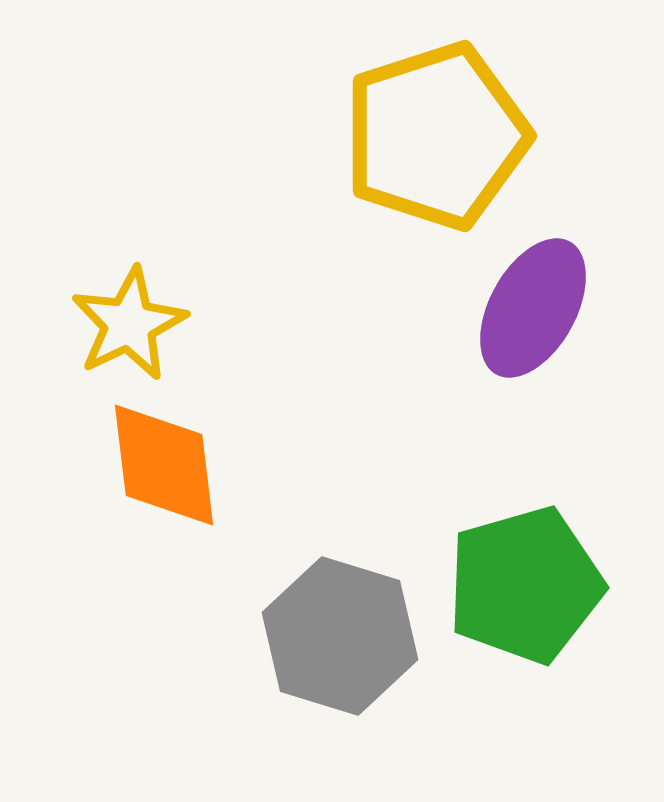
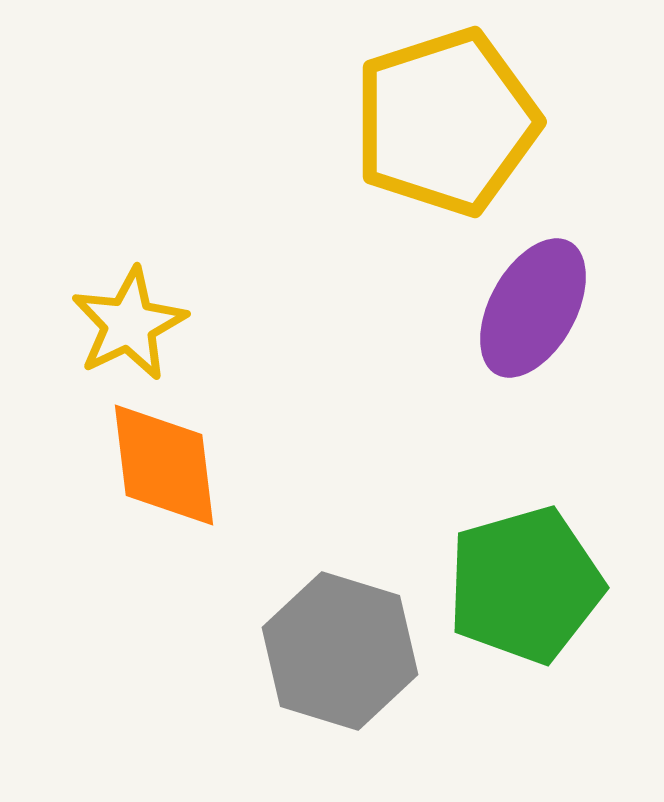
yellow pentagon: moved 10 px right, 14 px up
gray hexagon: moved 15 px down
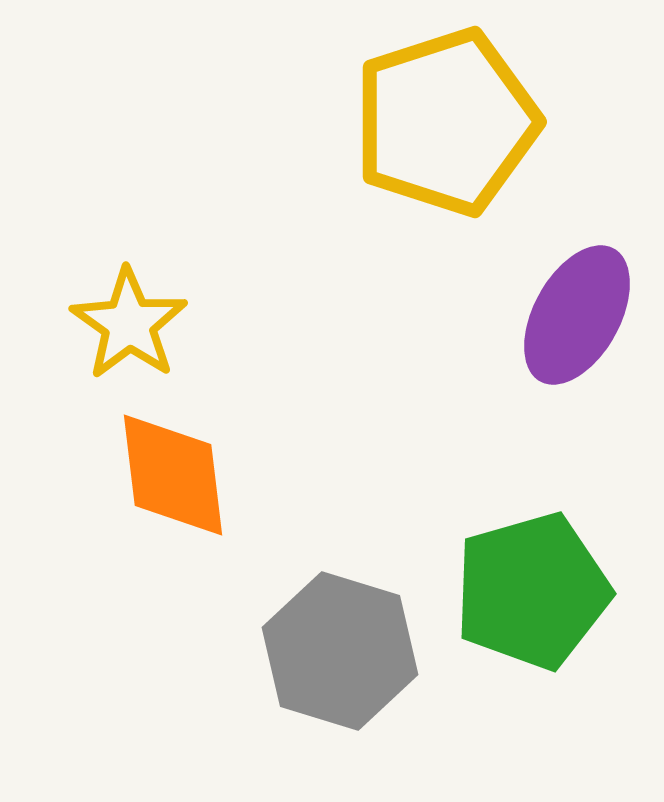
purple ellipse: moved 44 px right, 7 px down
yellow star: rotated 11 degrees counterclockwise
orange diamond: moved 9 px right, 10 px down
green pentagon: moved 7 px right, 6 px down
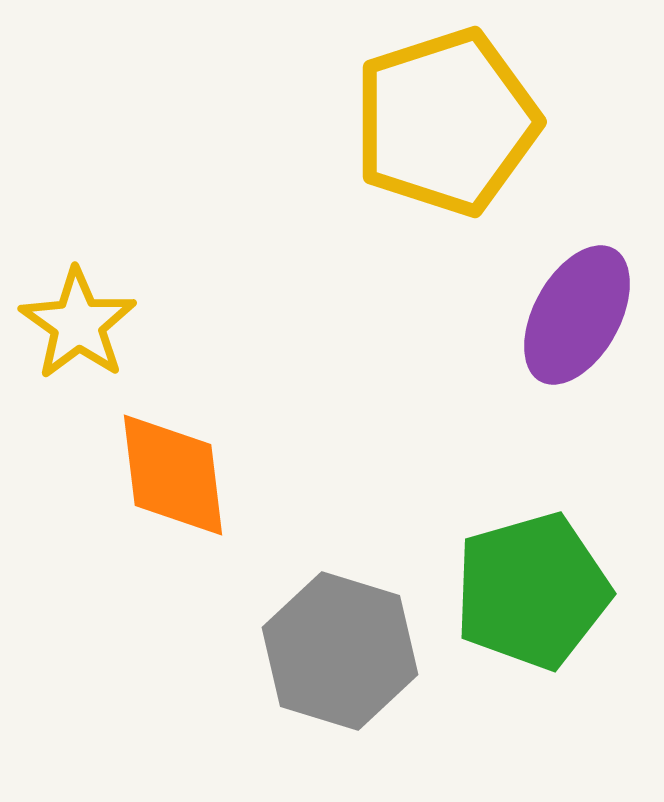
yellow star: moved 51 px left
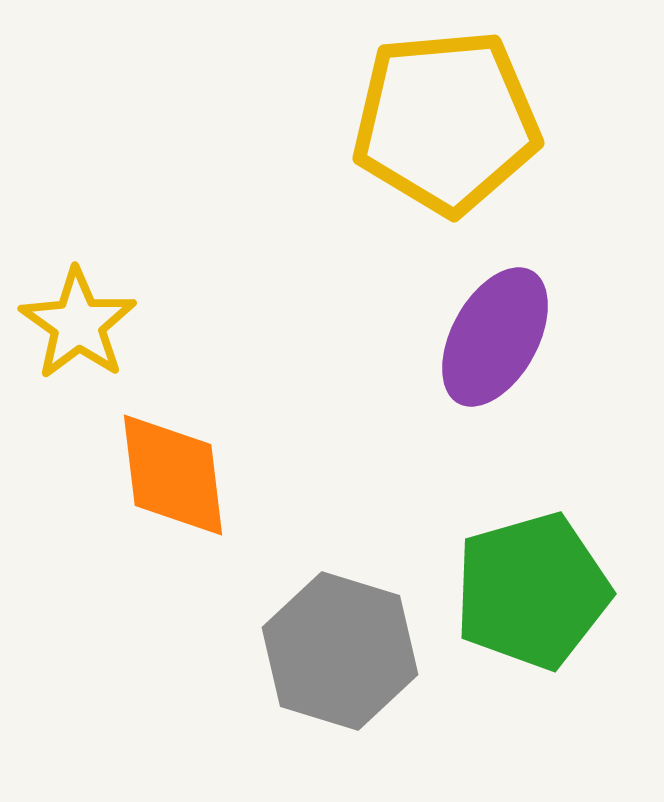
yellow pentagon: rotated 13 degrees clockwise
purple ellipse: moved 82 px left, 22 px down
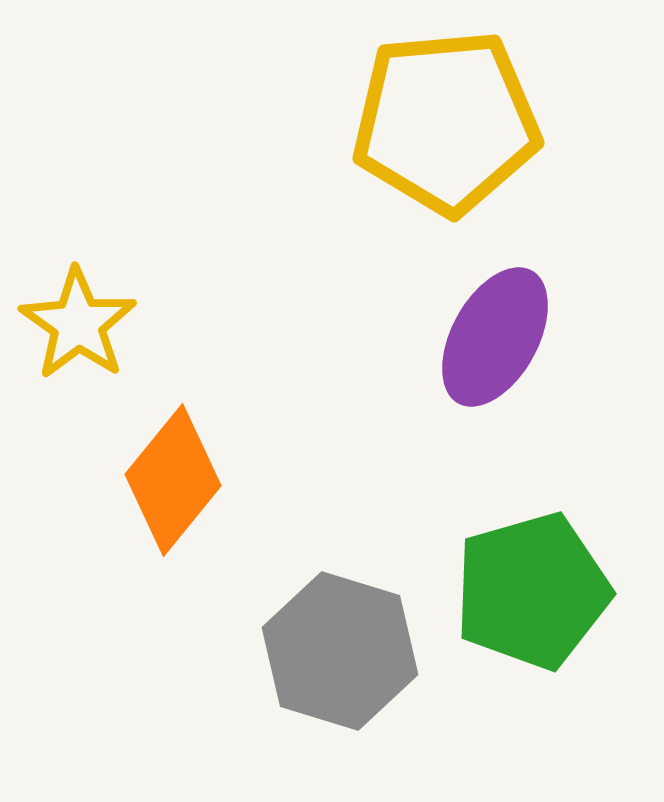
orange diamond: moved 5 px down; rotated 46 degrees clockwise
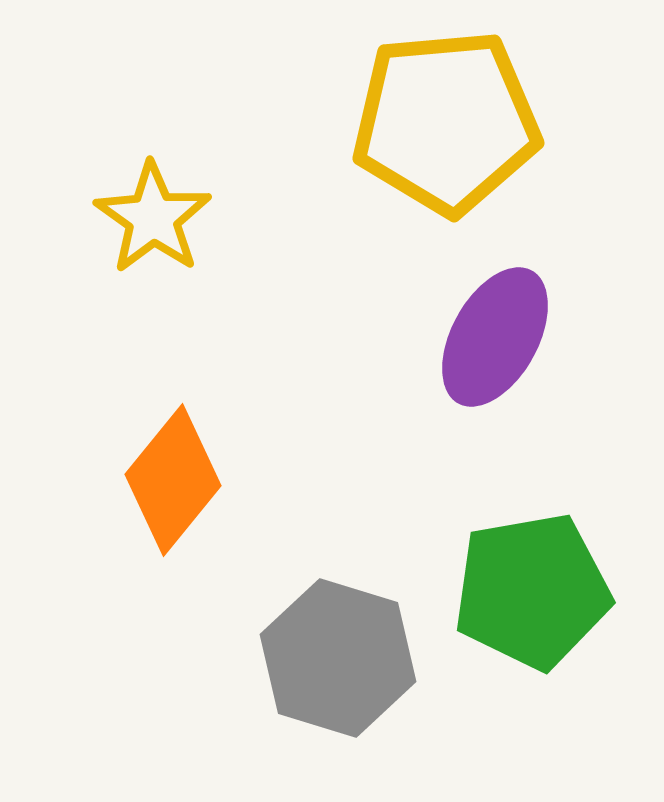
yellow star: moved 75 px right, 106 px up
green pentagon: rotated 6 degrees clockwise
gray hexagon: moved 2 px left, 7 px down
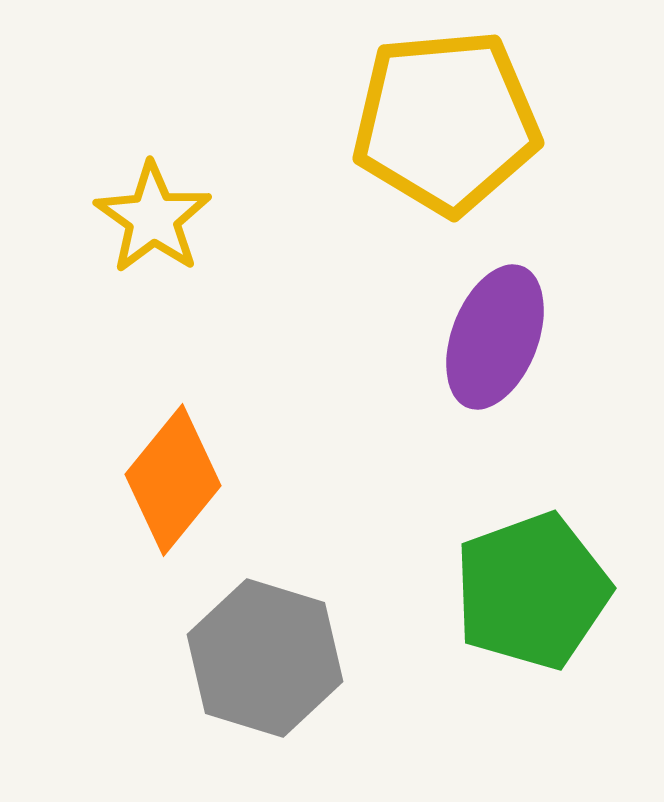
purple ellipse: rotated 8 degrees counterclockwise
green pentagon: rotated 10 degrees counterclockwise
gray hexagon: moved 73 px left
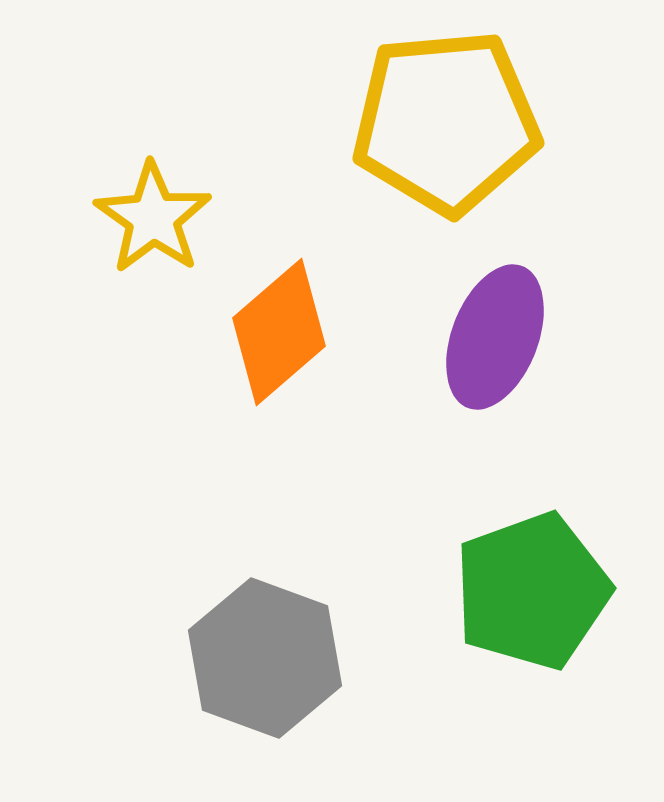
orange diamond: moved 106 px right, 148 px up; rotated 10 degrees clockwise
gray hexagon: rotated 3 degrees clockwise
